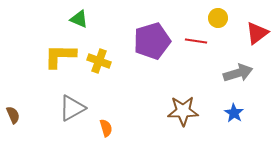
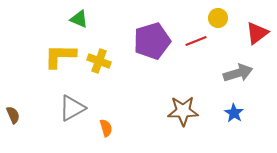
red line: rotated 30 degrees counterclockwise
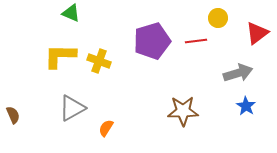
green triangle: moved 8 px left, 6 px up
red line: rotated 15 degrees clockwise
blue star: moved 12 px right, 7 px up
orange semicircle: rotated 132 degrees counterclockwise
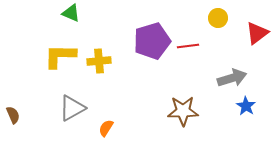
red line: moved 8 px left, 5 px down
yellow cross: rotated 25 degrees counterclockwise
gray arrow: moved 6 px left, 5 px down
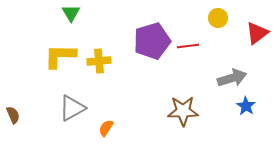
green triangle: rotated 36 degrees clockwise
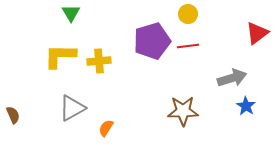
yellow circle: moved 30 px left, 4 px up
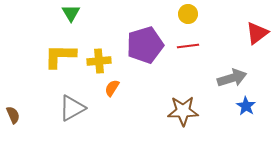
purple pentagon: moved 7 px left, 4 px down
orange semicircle: moved 6 px right, 40 px up
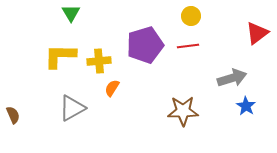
yellow circle: moved 3 px right, 2 px down
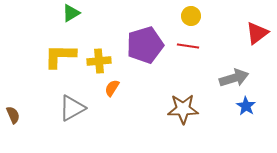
green triangle: rotated 30 degrees clockwise
red line: rotated 15 degrees clockwise
gray arrow: moved 2 px right
brown star: moved 2 px up
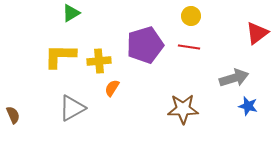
red line: moved 1 px right, 1 px down
blue star: moved 2 px right; rotated 18 degrees counterclockwise
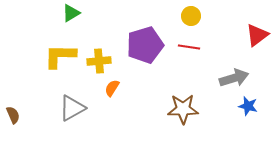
red triangle: moved 2 px down
